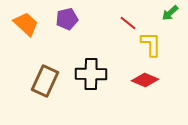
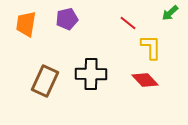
orange trapezoid: rotated 124 degrees counterclockwise
yellow L-shape: moved 3 px down
red diamond: rotated 24 degrees clockwise
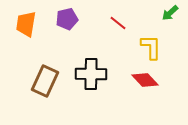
red line: moved 10 px left
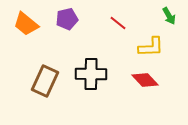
green arrow: moved 1 px left, 3 px down; rotated 78 degrees counterclockwise
orange trapezoid: rotated 60 degrees counterclockwise
yellow L-shape: rotated 88 degrees clockwise
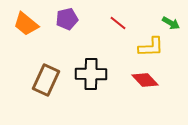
green arrow: moved 2 px right, 7 px down; rotated 30 degrees counterclockwise
brown rectangle: moved 1 px right, 1 px up
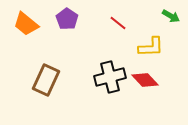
purple pentagon: rotated 25 degrees counterclockwise
green arrow: moved 7 px up
black cross: moved 19 px right, 3 px down; rotated 16 degrees counterclockwise
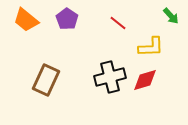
green arrow: rotated 18 degrees clockwise
orange trapezoid: moved 4 px up
red diamond: rotated 64 degrees counterclockwise
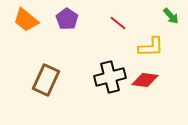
red diamond: rotated 24 degrees clockwise
